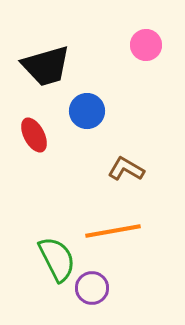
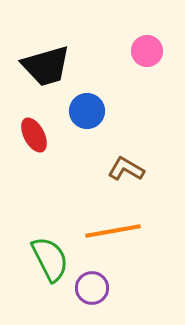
pink circle: moved 1 px right, 6 px down
green semicircle: moved 7 px left
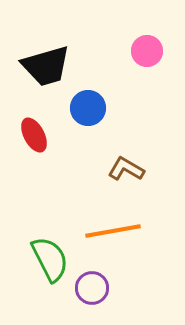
blue circle: moved 1 px right, 3 px up
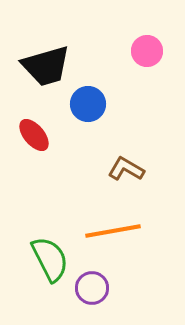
blue circle: moved 4 px up
red ellipse: rotated 12 degrees counterclockwise
